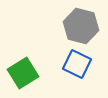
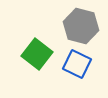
green square: moved 14 px right, 19 px up; rotated 20 degrees counterclockwise
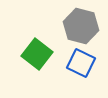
blue square: moved 4 px right, 1 px up
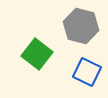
blue square: moved 6 px right, 9 px down
